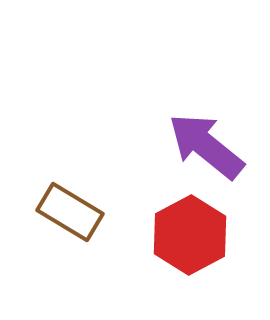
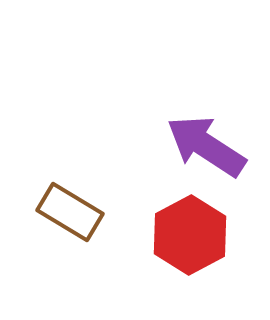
purple arrow: rotated 6 degrees counterclockwise
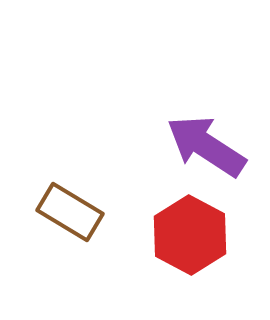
red hexagon: rotated 4 degrees counterclockwise
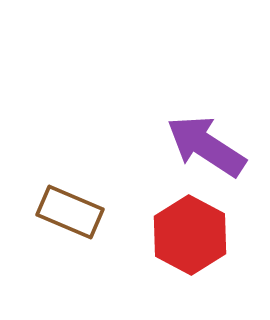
brown rectangle: rotated 8 degrees counterclockwise
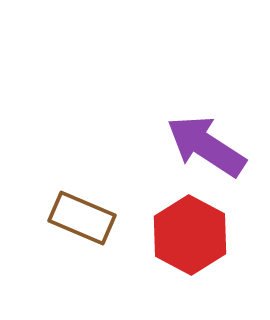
brown rectangle: moved 12 px right, 6 px down
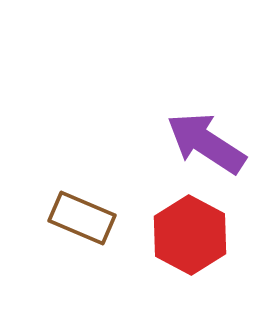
purple arrow: moved 3 px up
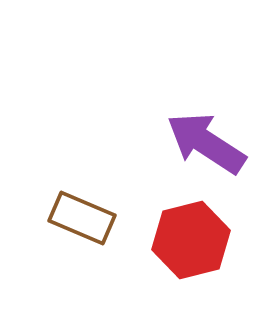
red hexagon: moved 1 px right, 5 px down; rotated 18 degrees clockwise
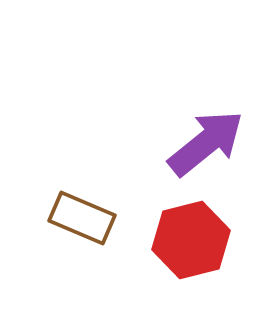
purple arrow: rotated 108 degrees clockwise
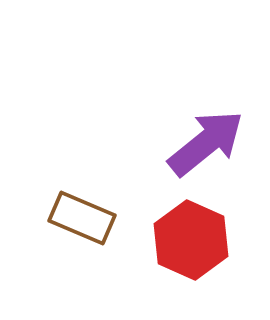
red hexagon: rotated 22 degrees counterclockwise
